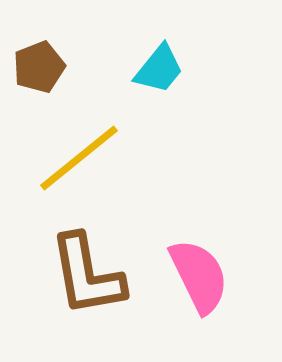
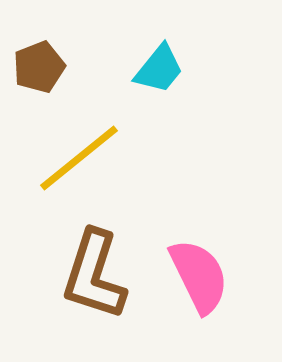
brown L-shape: moved 7 px right; rotated 28 degrees clockwise
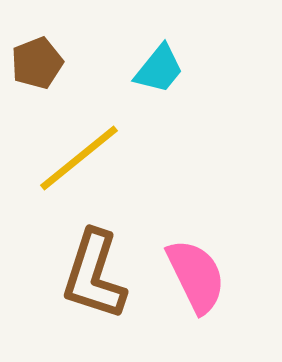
brown pentagon: moved 2 px left, 4 px up
pink semicircle: moved 3 px left
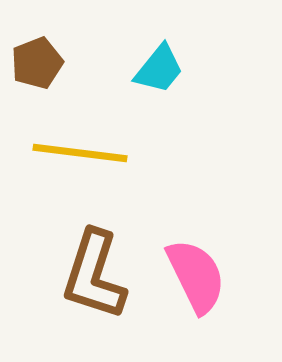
yellow line: moved 1 px right, 5 px up; rotated 46 degrees clockwise
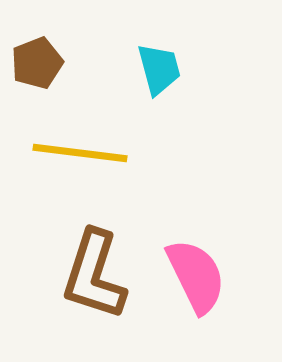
cyan trapezoid: rotated 54 degrees counterclockwise
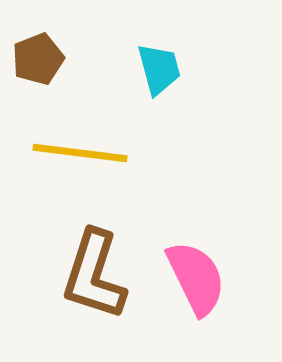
brown pentagon: moved 1 px right, 4 px up
pink semicircle: moved 2 px down
